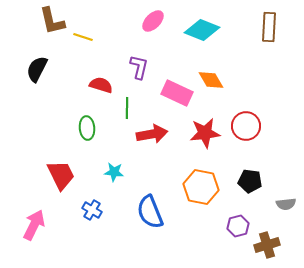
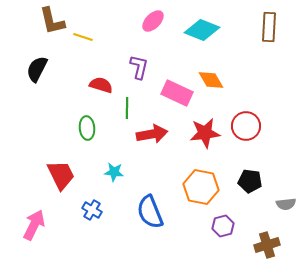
purple hexagon: moved 15 px left
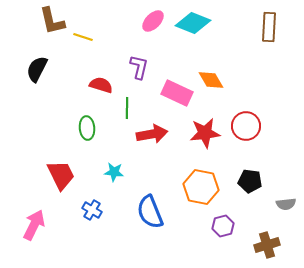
cyan diamond: moved 9 px left, 7 px up
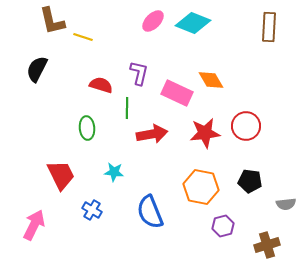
purple L-shape: moved 6 px down
